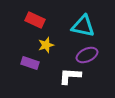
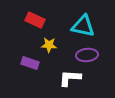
yellow star: moved 3 px right; rotated 21 degrees clockwise
purple ellipse: rotated 20 degrees clockwise
white L-shape: moved 2 px down
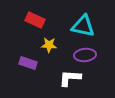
purple ellipse: moved 2 px left
purple rectangle: moved 2 px left
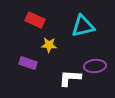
cyan triangle: rotated 25 degrees counterclockwise
purple ellipse: moved 10 px right, 11 px down
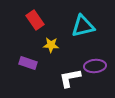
red rectangle: rotated 30 degrees clockwise
yellow star: moved 2 px right
white L-shape: rotated 15 degrees counterclockwise
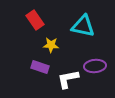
cyan triangle: rotated 25 degrees clockwise
purple rectangle: moved 12 px right, 4 px down
white L-shape: moved 2 px left, 1 px down
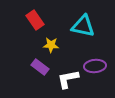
purple rectangle: rotated 18 degrees clockwise
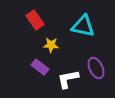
purple ellipse: moved 1 px right, 2 px down; rotated 70 degrees clockwise
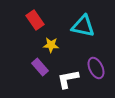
purple rectangle: rotated 12 degrees clockwise
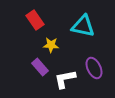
purple ellipse: moved 2 px left
white L-shape: moved 3 px left
